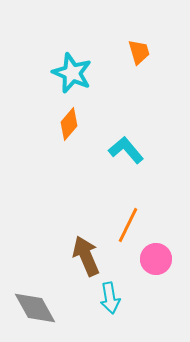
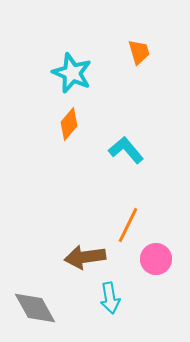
brown arrow: moved 1 px left, 1 px down; rotated 75 degrees counterclockwise
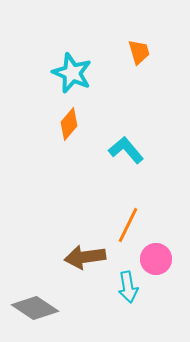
cyan arrow: moved 18 px right, 11 px up
gray diamond: rotated 27 degrees counterclockwise
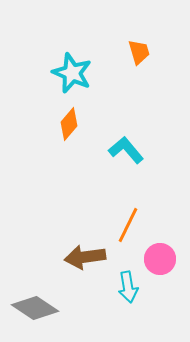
pink circle: moved 4 px right
